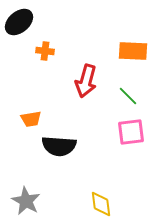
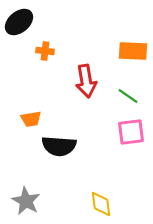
red arrow: rotated 24 degrees counterclockwise
green line: rotated 10 degrees counterclockwise
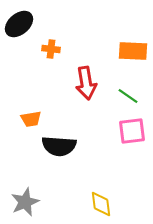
black ellipse: moved 2 px down
orange cross: moved 6 px right, 2 px up
red arrow: moved 2 px down
pink square: moved 1 px right, 1 px up
gray star: moved 1 px left, 1 px down; rotated 20 degrees clockwise
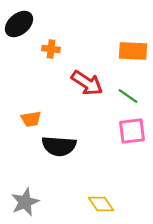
red arrow: moved 1 px right; rotated 48 degrees counterclockwise
yellow diamond: rotated 28 degrees counterclockwise
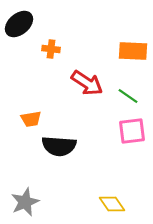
yellow diamond: moved 11 px right
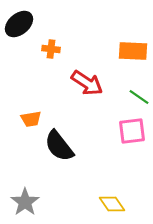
green line: moved 11 px right, 1 px down
black semicircle: rotated 48 degrees clockwise
gray star: rotated 12 degrees counterclockwise
